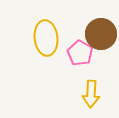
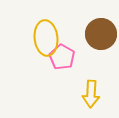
pink pentagon: moved 18 px left, 4 px down
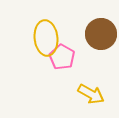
yellow arrow: rotated 64 degrees counterclockwise
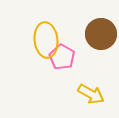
yellow ellipse: moved 2 px down
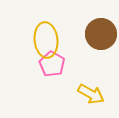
pink pentagon: moved 10 px left, 7 px down
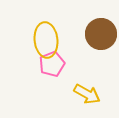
pink pentagon: rotated 20 degrees clockwise
yellow arrow: moved 4 px left
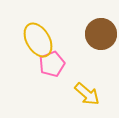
yellow ellipse: moved 8 px left; rotated 24 degrees counterclockwise
yellow arrow: rotated 12 degrees clockwise
